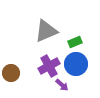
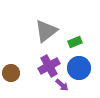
gray triangle: rotated 15 degrees counterclockwise
blue circle: moved 3 px right, 4 px down
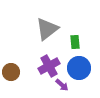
gray triangle: moved 1 px right, 2 px up
green rectangle: rotated 72 degrees counterclockwise
brown circle: moved 1 px up
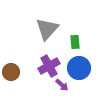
gray triangle: rotated 10 degrees counterclockwise
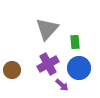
purple cross: moved 1 px left, 2 px up
brown circle: moved 1 px right, 2 px up
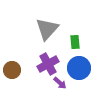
purple arrow: moved 2 px left, 2 px up
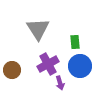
gray triangle: moved 9 px left; rotated 15 degrees counterclockwise
blue circle: moved 1 px right, 2 px up
purple arrow: rotated 32 degrees clockwise
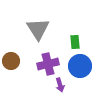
purple cross: rotated 15 degrees clockwise
brown circle: moved 1 px left, 9 px up
purple arrow: moved 2 px down
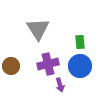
green rectangle: moved 5 px right
brown circle: moved 5 px down
